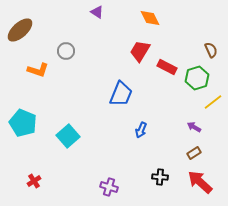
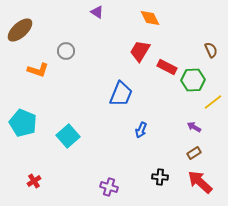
green hexagon: moved 4 px left, 2 px down; rotated 15 degrees clockwise
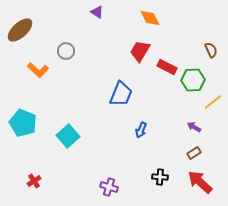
orange L-shape: rotated 25 degrees clockwise
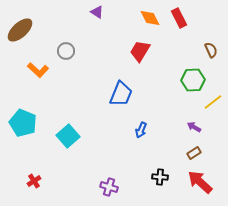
red rectangle: moved 12 px right, 49 px up; rotated 36 degrees clockwise
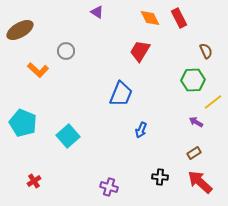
brown ellipse: rotated 12 degrees clockwise
brown semicircle: moved 5 px left, 1 px down
purple arrow: moved 2 px right, 5 px up
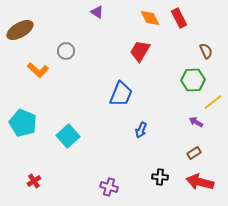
red arrow: rotated 28 degrees counterclockwise
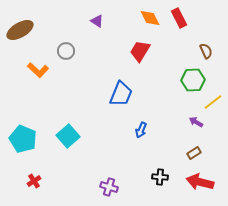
purple triangle: moved 9 px down
cyan pentagon: moved 16 px down
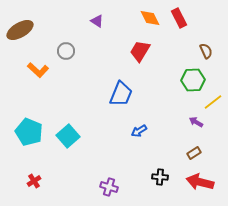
blue arrow: moved 2 px left, 1 px down; rotated 35 degrees clockwise
cyan pentagon: moved 6 px right, 7 px up
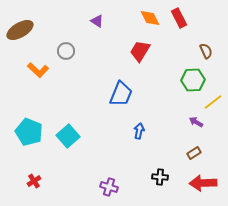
blue arrow: rotated 133 degrees clockwise
red arrow: moved 3 px right, 1 px down; rotated 16 degrees counterclockwise
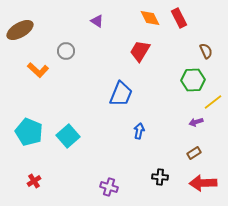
purple arrow: rotated 48 degrees counterclockwise
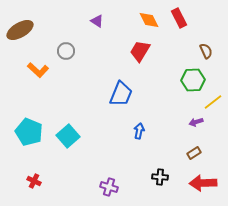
orange diamond: moved 1 px left, 2 px down
red cross: rotated 32 degrees counterclockwise
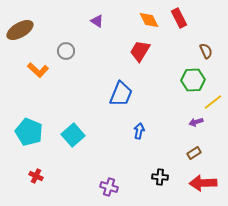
cyan square: moved 5 px right, 1 px up
red cross: moved 2 px right, 5 px up
